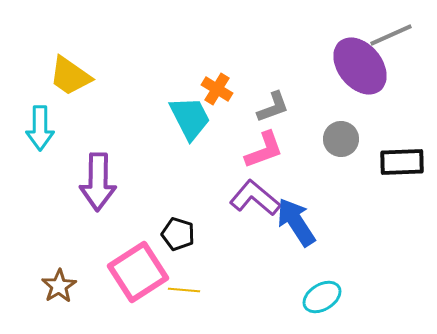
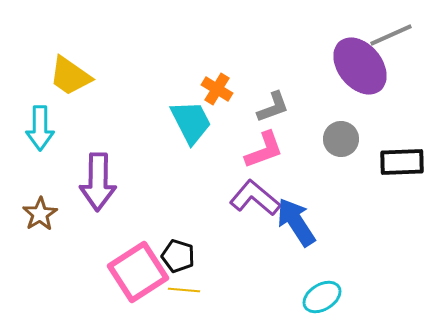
cyan trapezoid: moved 1 px right, 4 px down
black pentagon: moved 22 px down
brown star: moved 19 px left, 72 px up
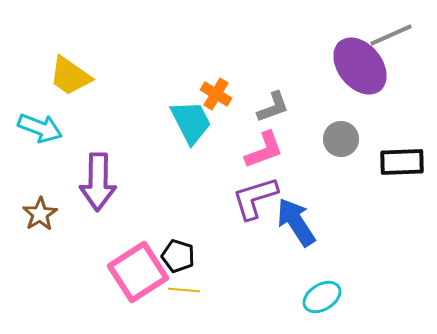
orange cross: moved 1 px left, 5 px down
cyan arrow: rotated 69 degrees counterclockwise
purple L-shape: rotated 57 degrees counterclockwise
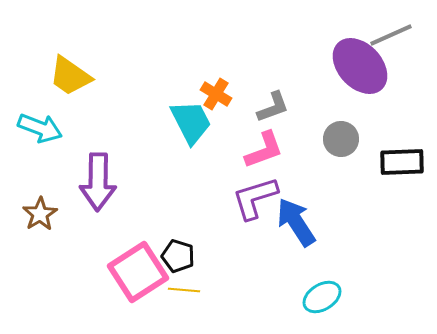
purple ellipse: rotated 4 degrees counterclockwise
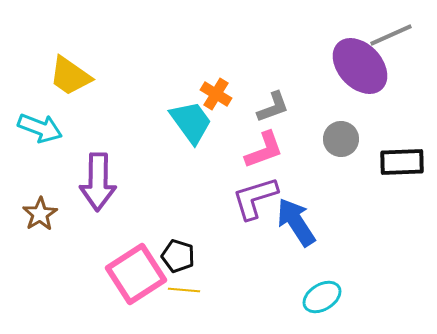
cyan trapezoid: rotated 9 degrees counterclockwise
pink square: moved 2 px left, 2 px down
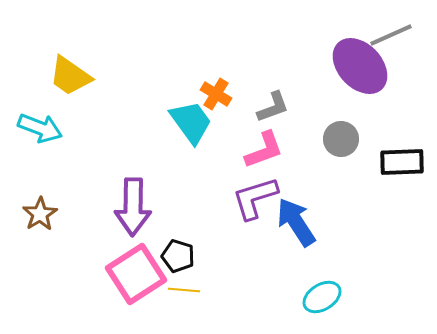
purple arrow: moved 35 px right, 25 px down
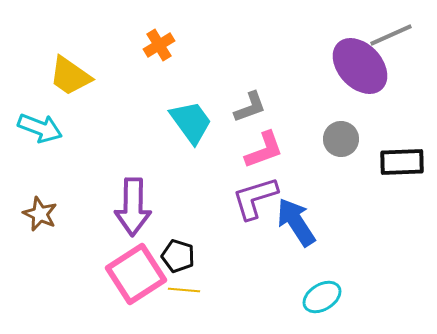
orange cross: moved 57 px left, 49 px up; rotated 28 degrees clockwise
gray L-shape: moved 23 px left
brown star: rotated 16 degrees counterclockwise
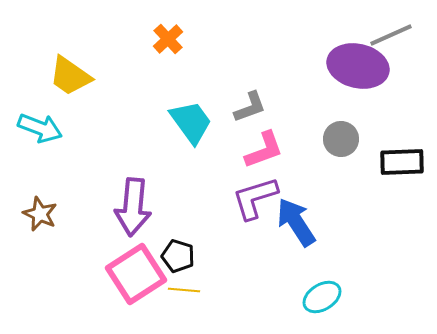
orange cross: moved 9 px right, 6 px up; rotated 12 degrees counterclockwise
purple ellipse: moved 2 px left; rotated 34 degrees counterclockwise
purple arrow: rotated 4 degrees clockwise
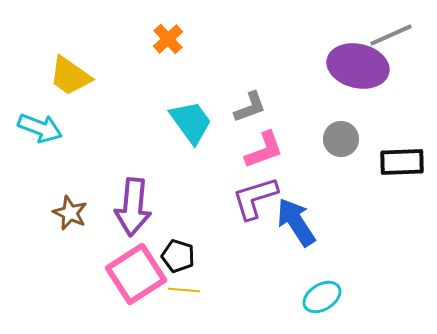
brown star: moved 30 px right, 1 px up
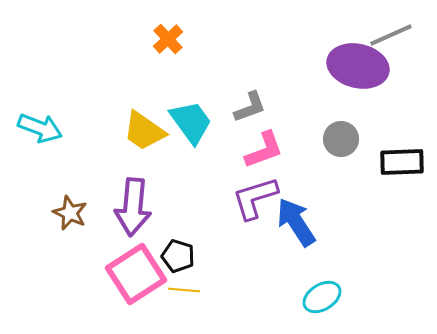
yellow trapezoid: moved 74 px right, 55 px down
